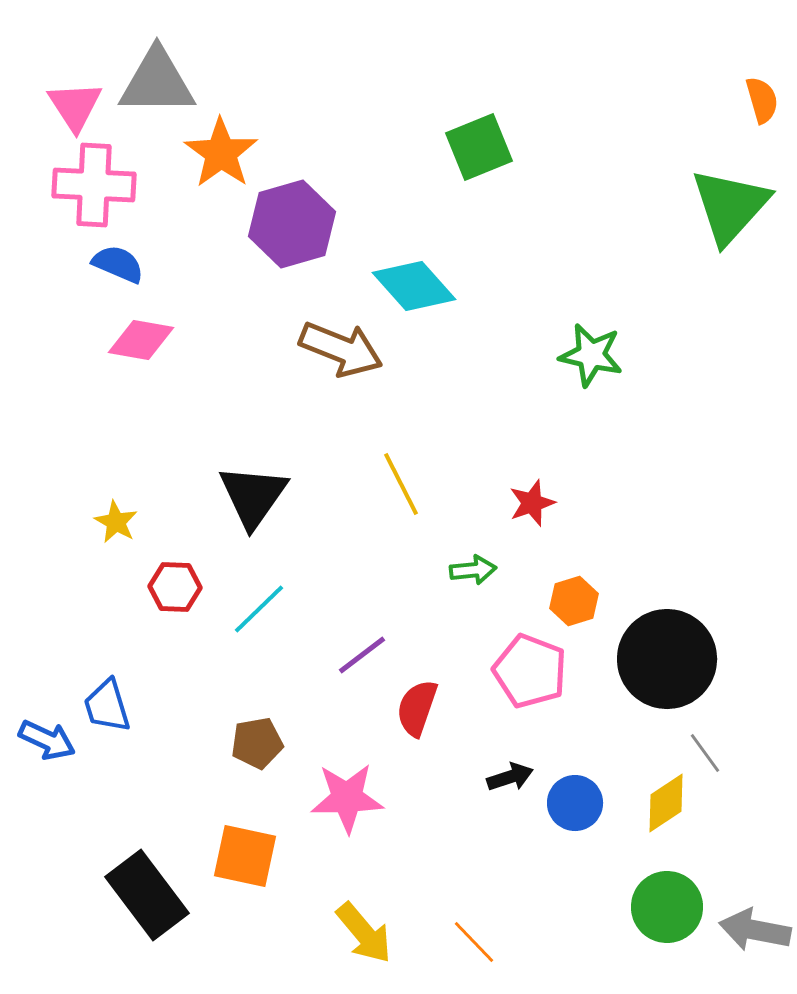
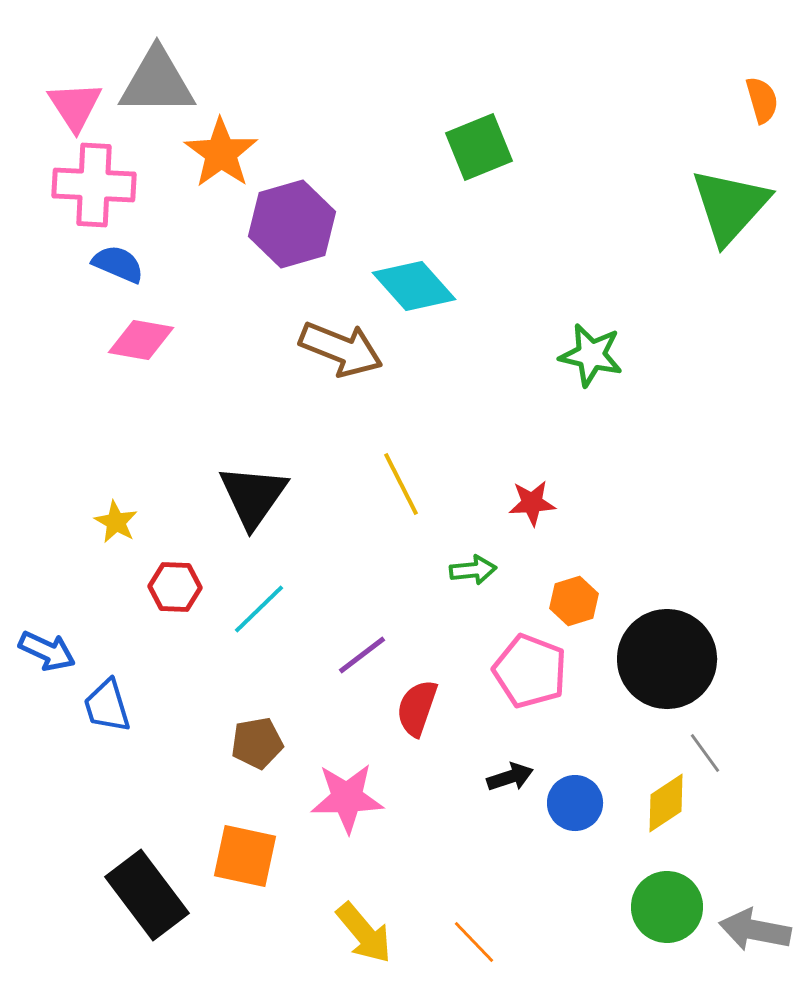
red star: rotated 15 degrees clockwise
blue arrow: moved 89 px up
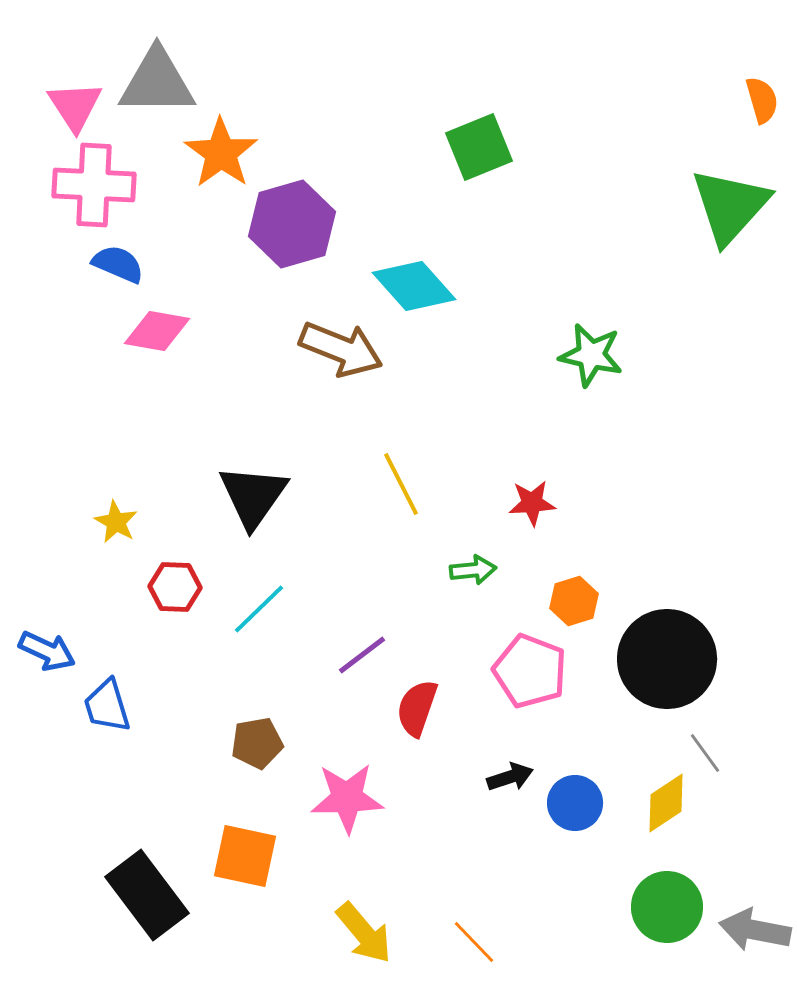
pink diamond: moved 16 px right, 9 px up
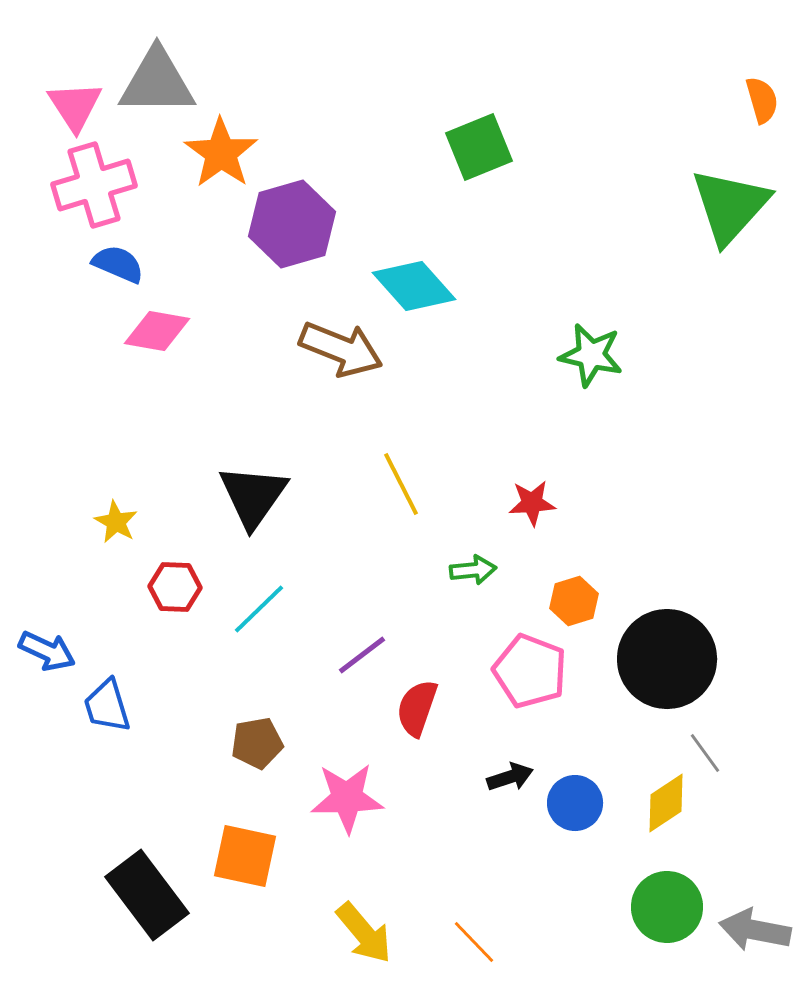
pink cross: rotated 20 degrees counterclockwise
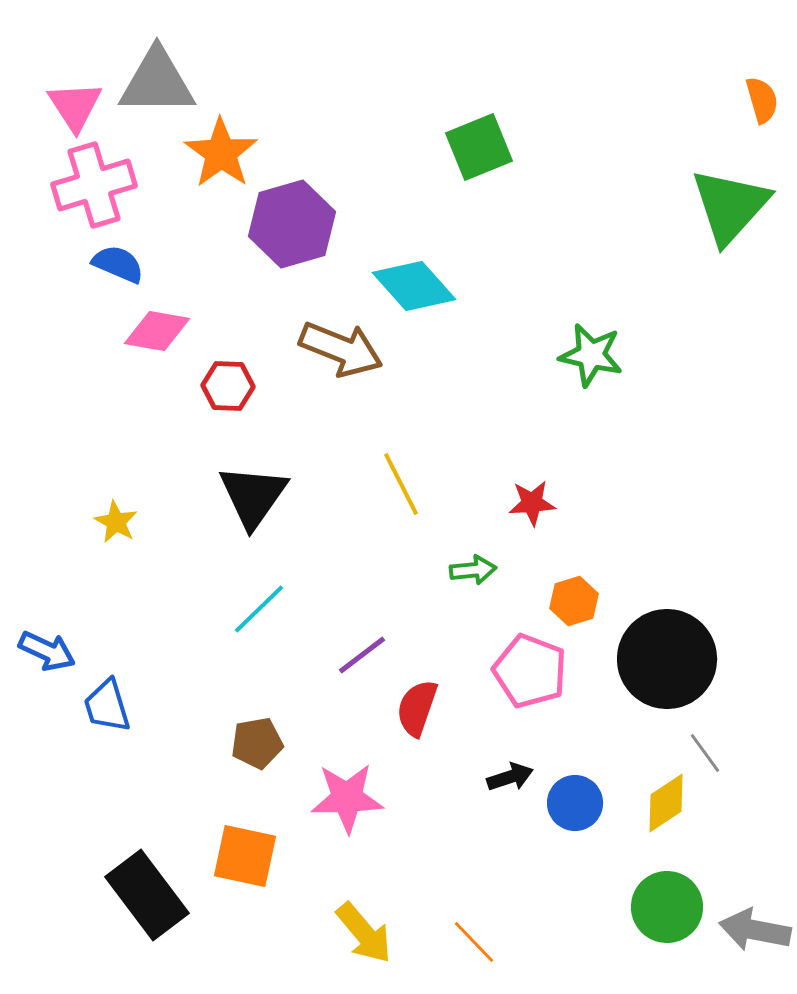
red hexagon: moved 53 px right, 201 px up
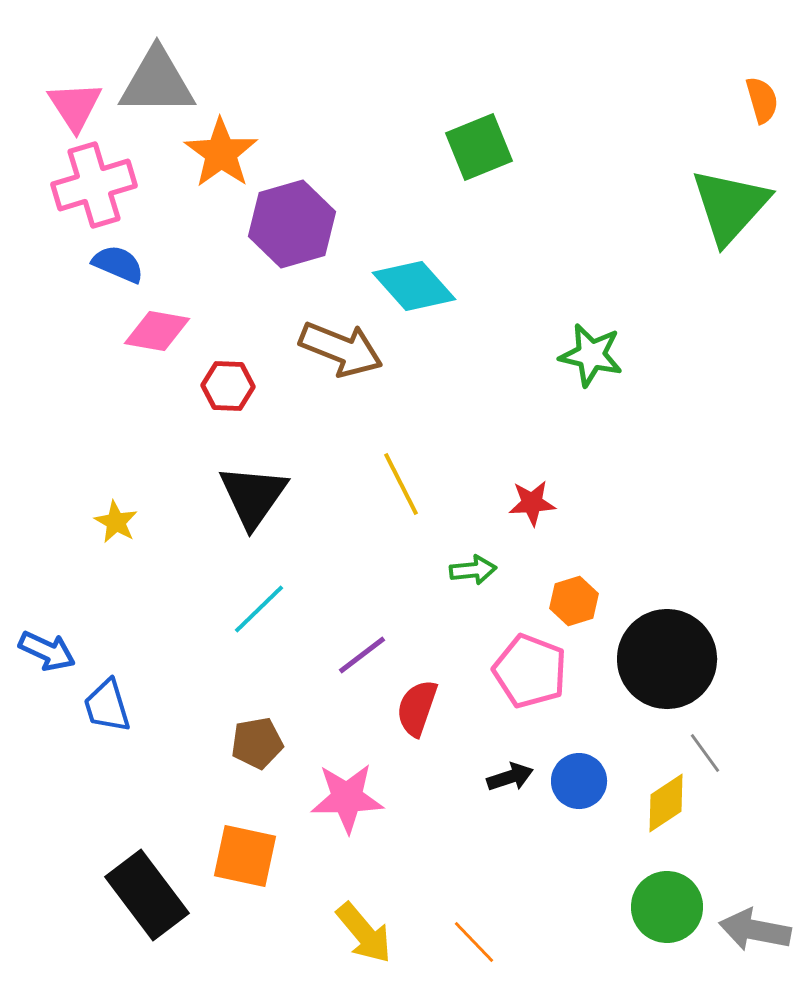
blue circle: moved 4 px right, 22 px up
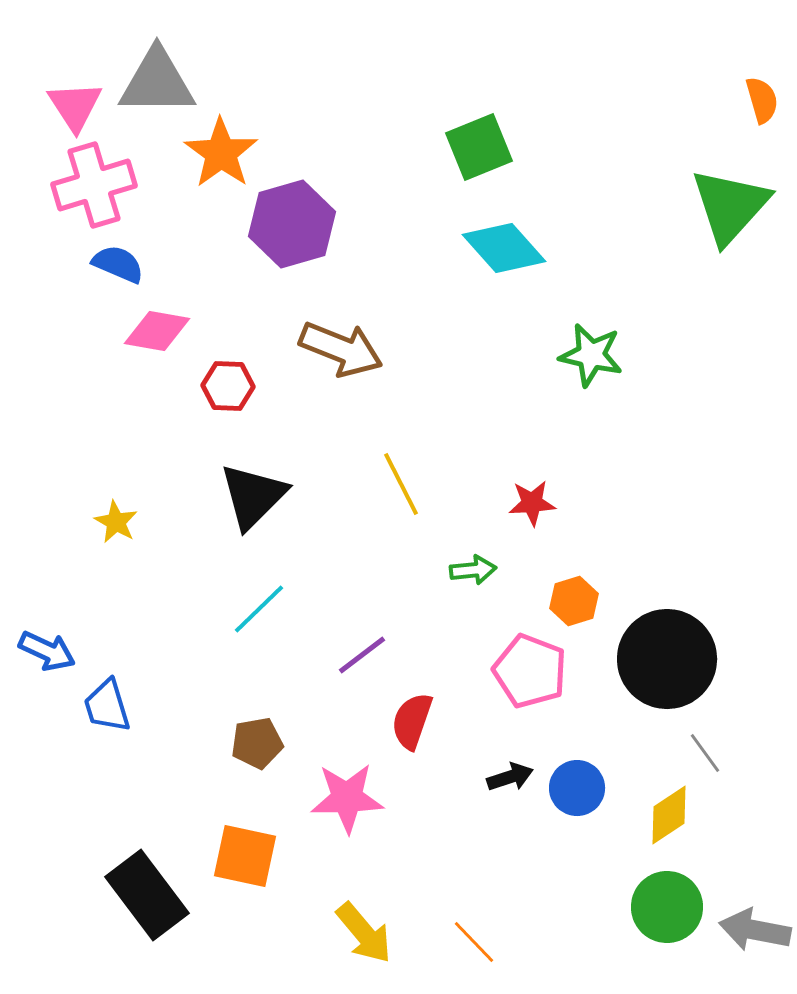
cyan diamond: moved 90 px right, 38 px up
black triangle: rotated 10 degrees clockwise
red semicircle: moved 5 px left, 13 px down
blue circle: moved 2 px left, 7 px down
yellow diamond: moved 3 px right, 12 px down
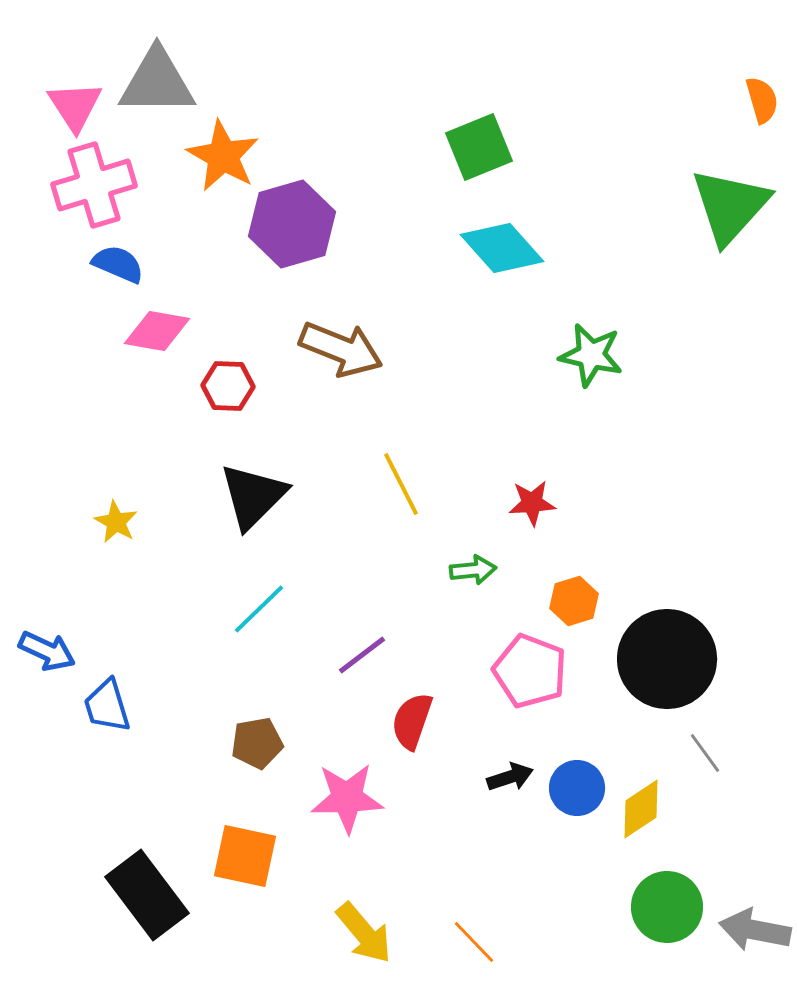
orange star: moved 2 px right, 3 px down; rotated 6 degrees counterclockwise
cyan diamond: moved 2 px left
yellow diamond: moved 28 px left, 6 px up
